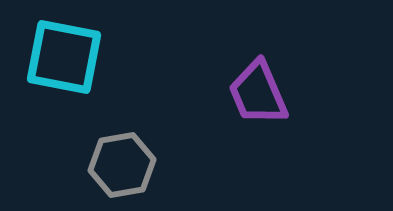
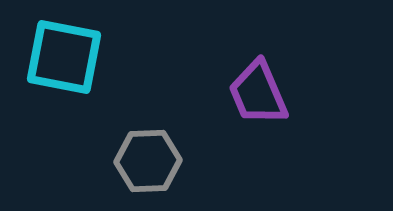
gray hexagon: moved 26 px right, 4 px up; rotated 8 degrees clockwise
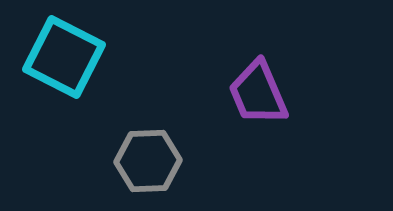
cyan square: rotated 16 degrees clockwise
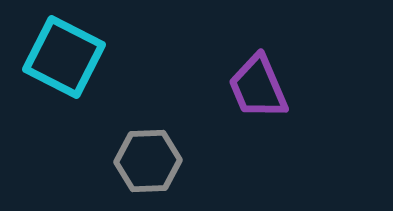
purple trapezoid: moved 6 px up
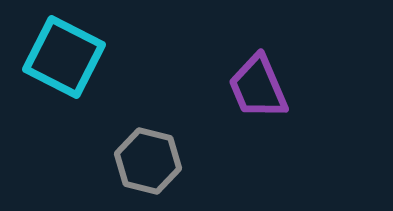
gray hexagon: rotated 16 degrees clockwise
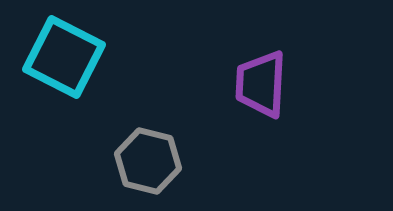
purple trapezoid: moved 3 px right, 3 px up; rotated 26 degrees clockwise
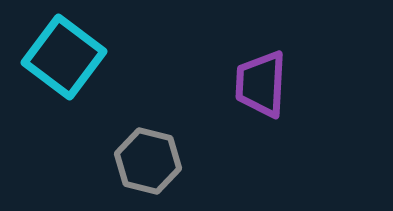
cyan square: rotated 10 degrees clockwise
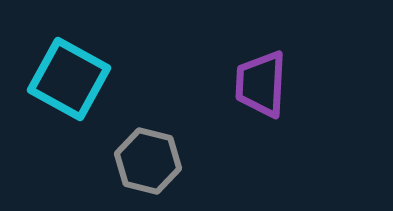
cyan square: moved 5 px right, 22 px down; rotated 8 degrees counterclockwise
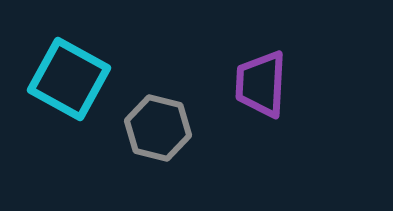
gray hexagon: moved 10 px right, 33 px up
